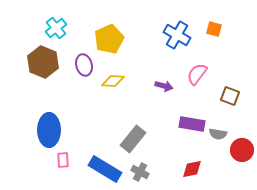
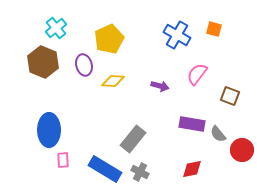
purple arrow: moved 4 px left
gray semicircle: rotated 42 degrees clockwise
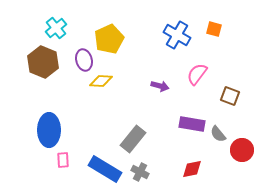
purple ellipse: moved 5 px up
yellow diamond: moved 12 px left
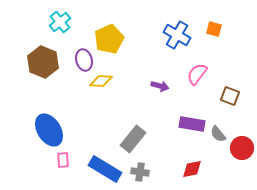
cyan cross: moved 4 px right, 6 px up
blue ellipse: rotated 32 degrees counterclockwise
red circle: moved 2 px up
gray cross: rotated 18 degrees counterclockwise
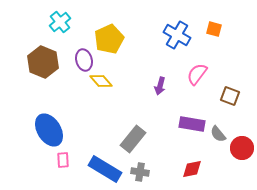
yellow diamond: rotated 45 degrees clockwise
purple arrow: rotated 90 degrees clockwise
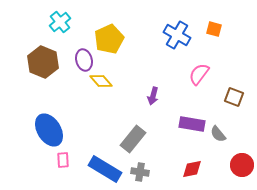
pink semicircle: moved 2 px right
purple arrow: moved 7 px left, 10 px down
brown square: moved 4 px right, 1 px down
red circle: moved 17 px down
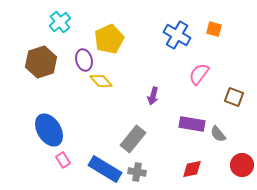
brown hexagon: moved 2 px left; rotated 20 degrees clockwise
pink rectangle: rotated 28 degrees counterclockwise
gray cross: moved 3 px left
